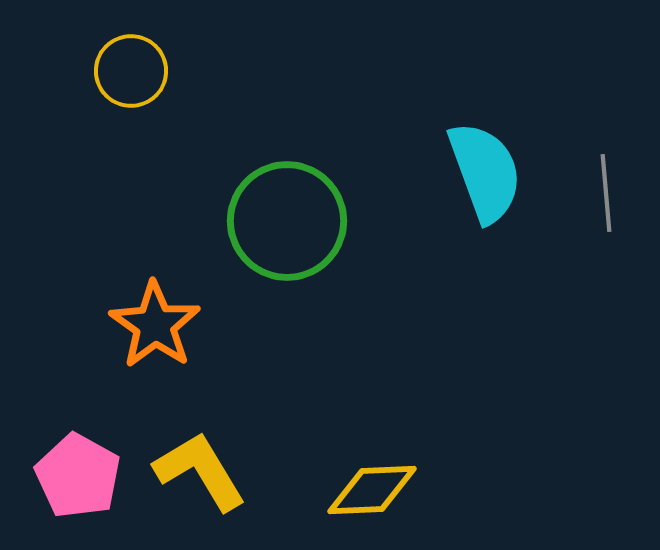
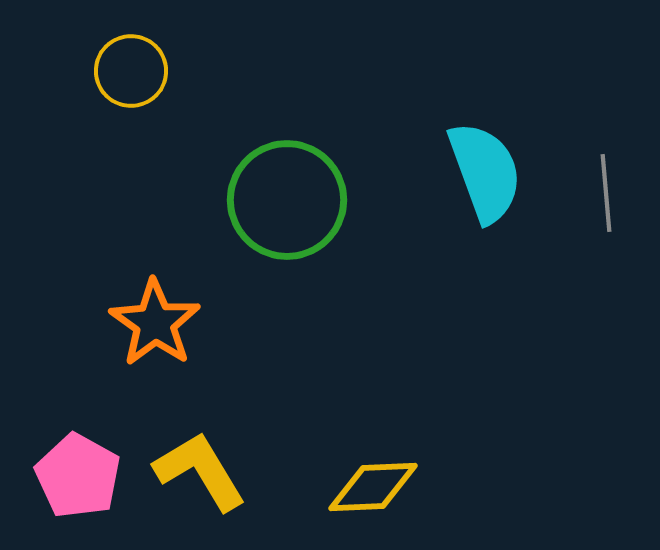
green circle: moved 21 px up
orange star: moved 2 px up
yellow diamond: moved 1 px right, 3 px up
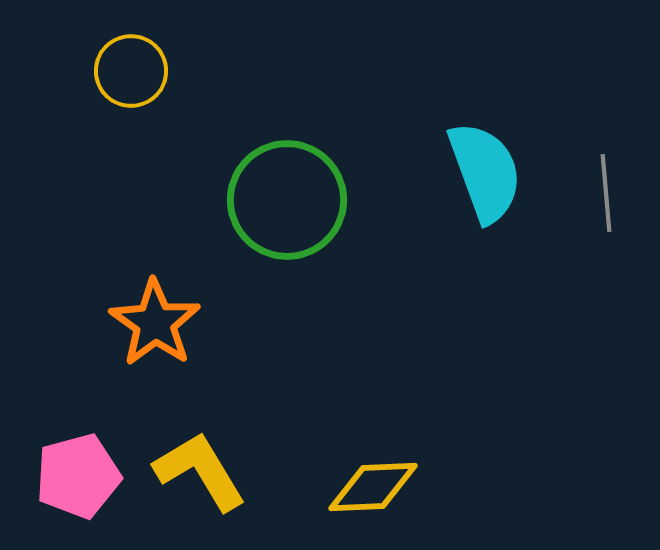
pink pentagon: rotated 28 degrees clockwise
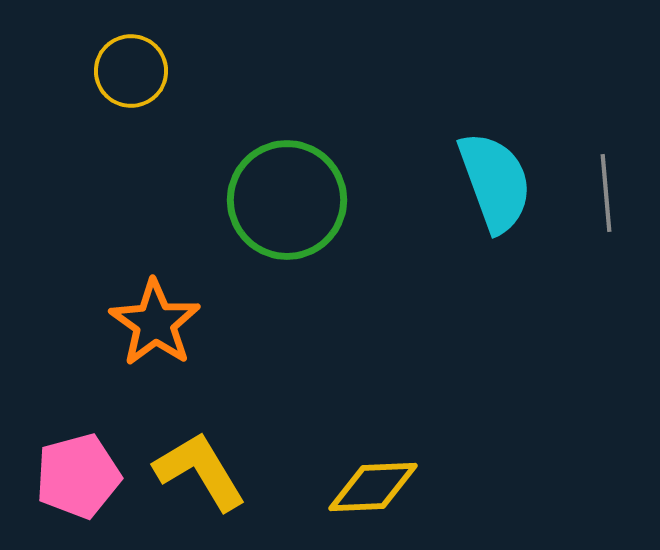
cyan semicircle: moved 10 px right, 10 px down
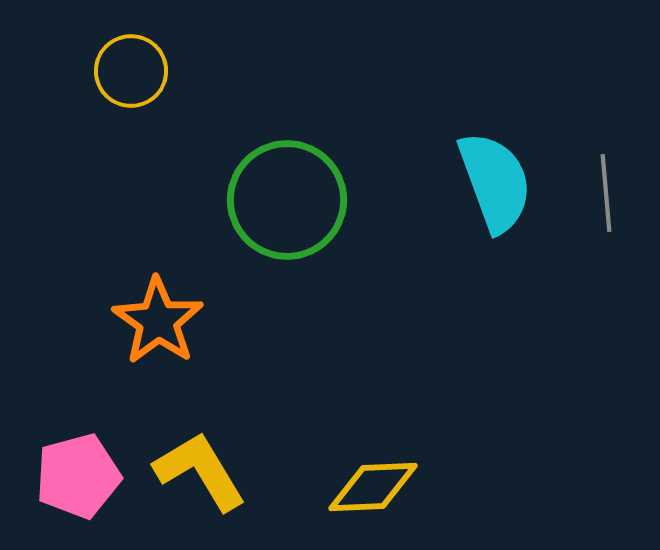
orange star: moved 3 px right, 2 px up
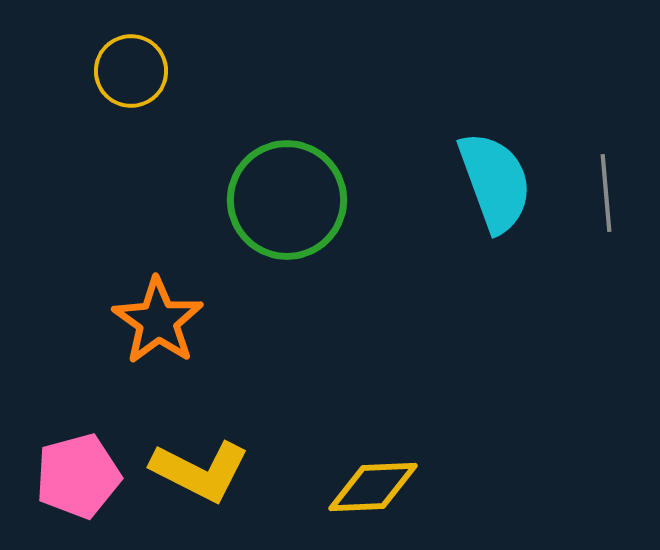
yellow L-shape: rotated 148 degrees clockwise
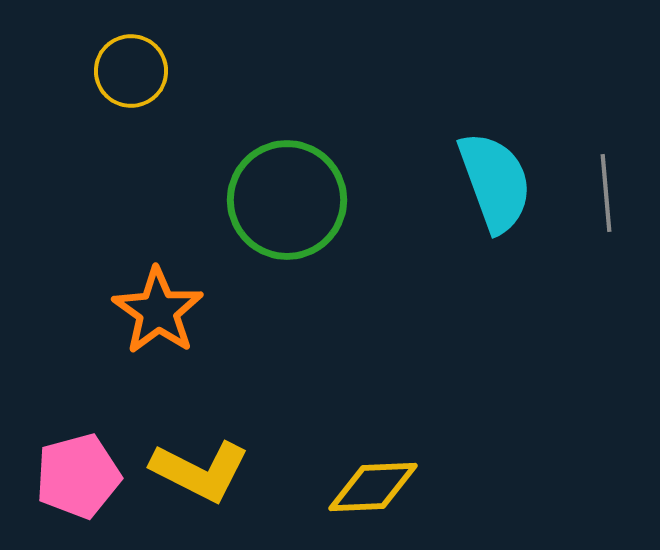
orange star: moved 10 px up
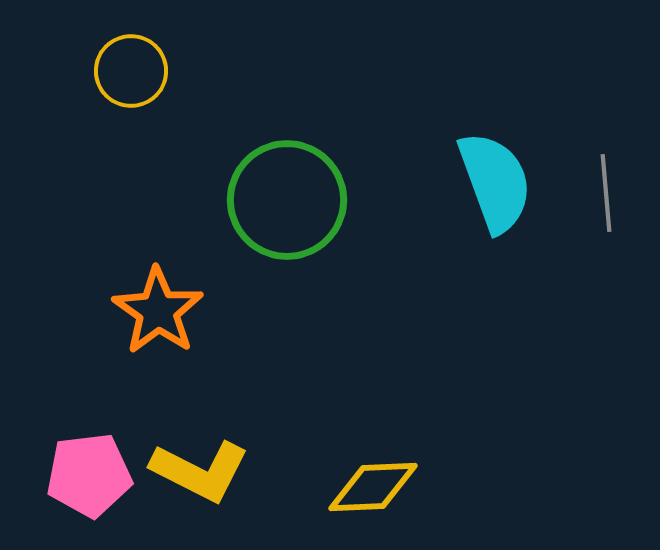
pink pentagon: moved 11 px right, 1 px up; rotated 8 degrees clockwise
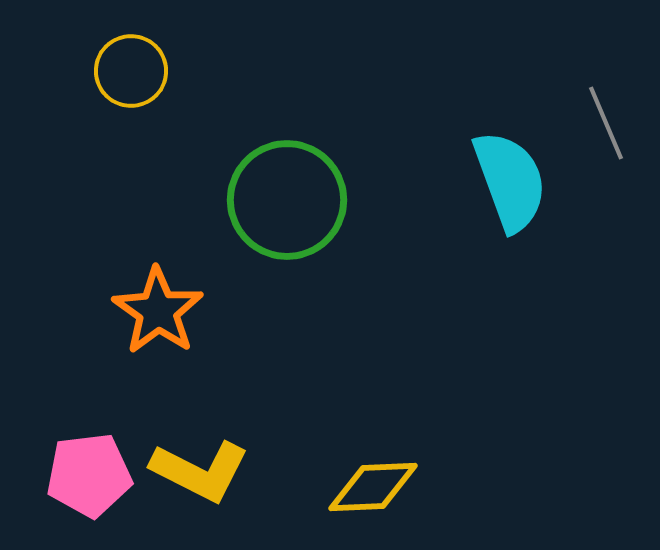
cyan semicircle: moved 15 px right, 1 px up
gray line: moved 70 px up; rotated 18 degrees counterclockwise
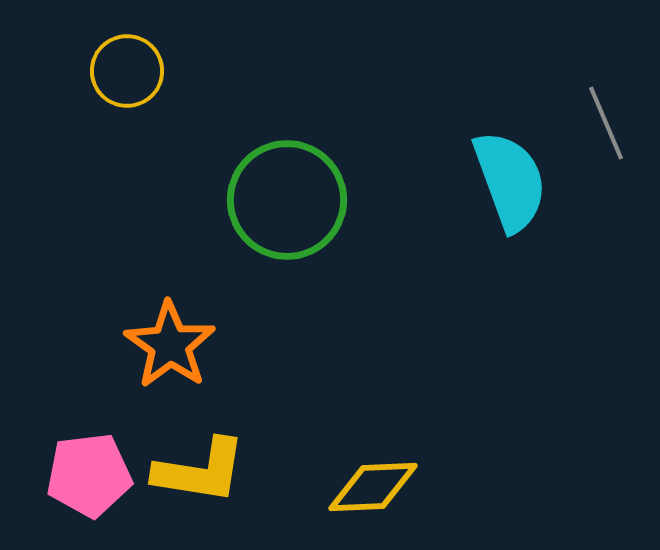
yellow circle: moved 4 px left
orange star: moved 12 px right, 34 px down
yellow L-shape: rotated 18 degrees counterclockwise
